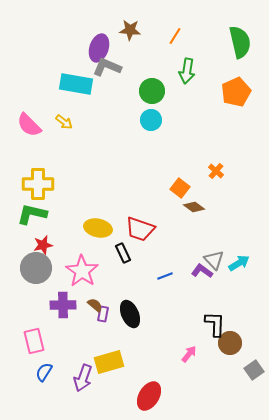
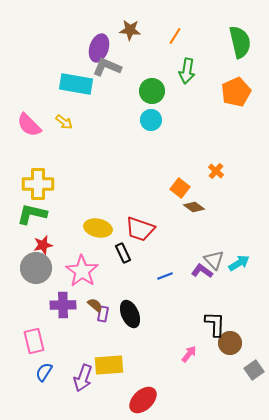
yellow rectangle: moved 3 px down; rotated 12 degrees clockwise
red ellipse: moved 6 px left, 4 px down; rotated 16 degrees clockwise
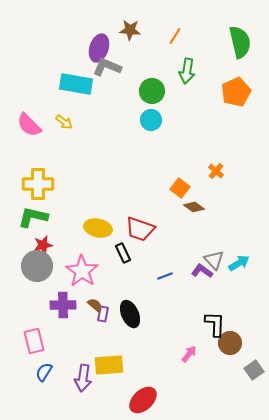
green L-shape: moved 1 px right, 3 px down
gray circle: moved 1 px right, 2 px up
purple arrow: rotated 12 degrees counterclockwise
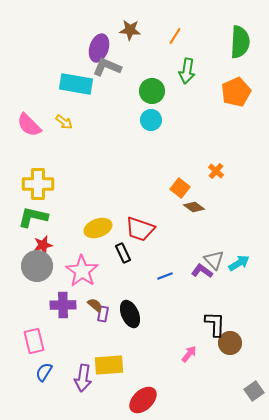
green semicircle: rotated 16 degrees clockwise
yellow ellipse: rotated 32 degrees counterclockwise
gray square: moved 21 px down
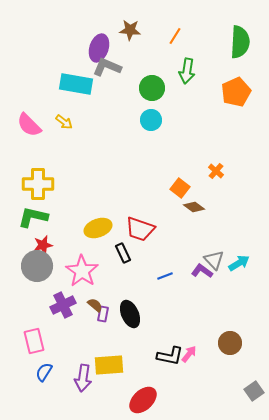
green circle: moved 3 px up
purple cross: rotated 25 degrees counterclockwise
black L-shape: moved 45 px left, 32 px down; rotated 100 degrees clockwise
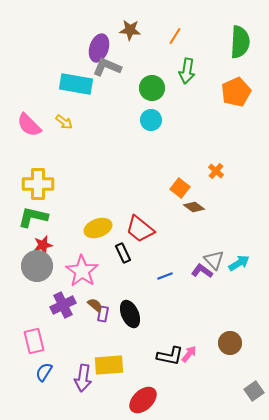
red trapezoid: rotated 20 degrees clockwise
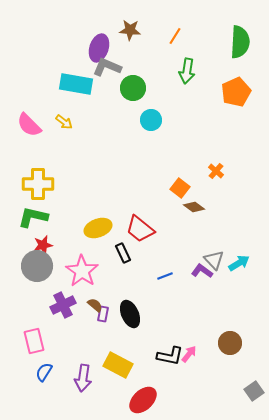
green circle: moved 19 px left
yellow rectangle: moved 9 px right; rotated 32 degrees clockwise
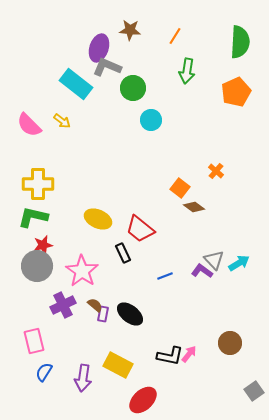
cyan rectangle: rotated 28 degrees clockwise
yellow arrow: moved 2 px left, 1 px up
yellow ellipse: moved 9 px up; rotated 44 degrees clockwise
black ellipse: rotated 28 degrees counterclockwise
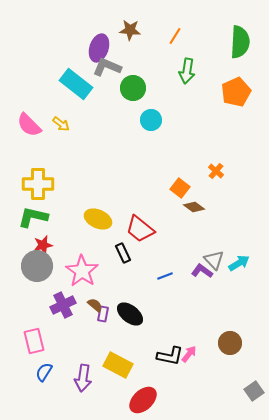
yellow arrow: moved 1 px left, 3 px down
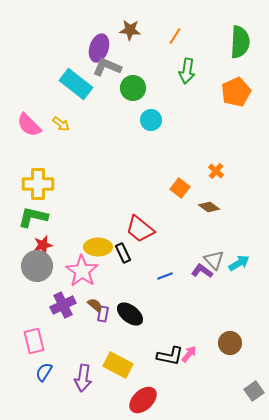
brown diamond: moved 15 px right
yellow ellipse: moved 28 px down; rotated 24 degrees counterclockwise
